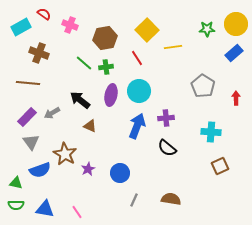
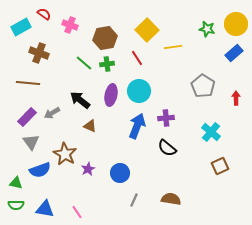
green star: rotated 14 degrees clockwise
green cross: moved 1 px right, 3 px up
cyan cross: rotated 36 degrees clockwise
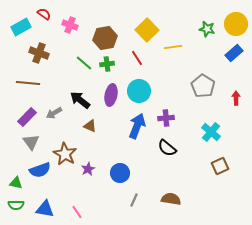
gray arrow: moved 2 px right
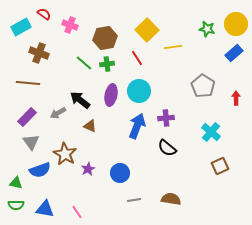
gray arrow: moved 4 px right
gray line: rotated 56 degrees clockwise
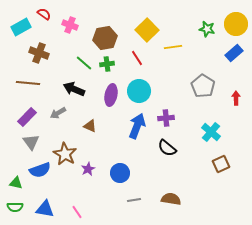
black arrow: moved 6 px left, 11 px up; rotated 15 degrees counterclockwise
brown square: moved 1 px right, 2 px up
green semicircle: moved 1 px left, 2 px down
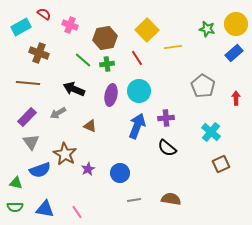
green line: moved 1 px left, 3 px up
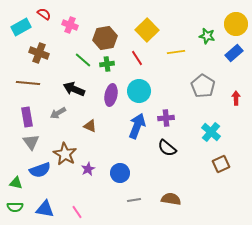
green star: moved 7 px down
yellow line: moved 3 px right, 5 px down
purple rectangle: rotated 54 degrees counterclockwise
